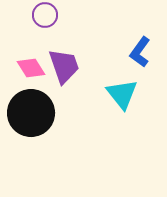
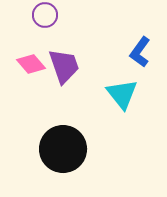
pink diamond: moved 4 px up; rotated 8 degrees counterclockwise
black circle: moved 32 px right, 36 px down
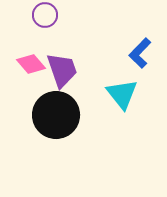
blue L-shape: moved 1 px down; rotated 8 degrees clockwise
purple trapezoid: moved 2 px left, 4 px down
black circle: moved 7 px left, 34 px up
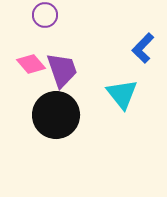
blue L-shape: moved 3 px right, 5 px up
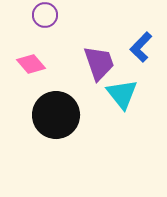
blue L-shape: moved 2 px left, 1 px up
purple trapezoid: moved 37 px right, 7 px up
